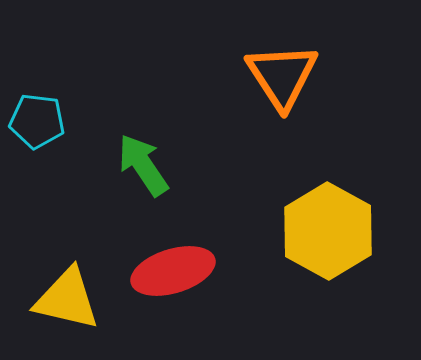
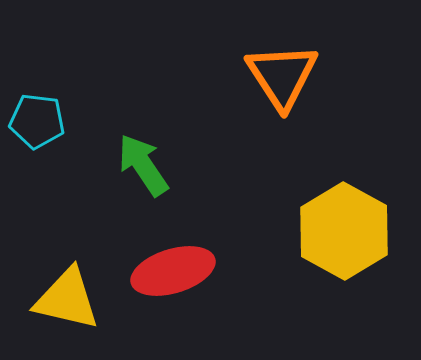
yellow hexagon: moved 16 px right
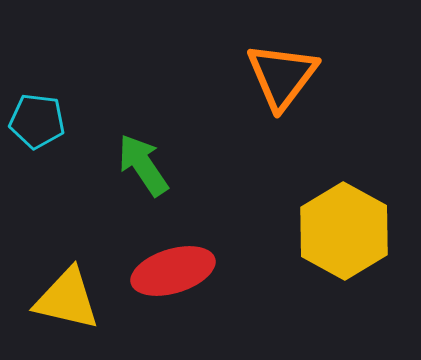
orange triangle: rotated 10 degrees clockwise
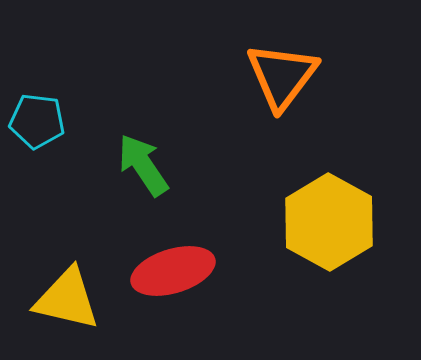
yellow hexagon: moved 15 px left, 9 px up
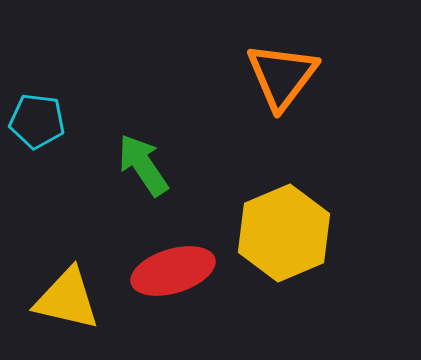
yellow hexagon: moved 45 px left, 11 px down; rotated 8 degrees clockwise
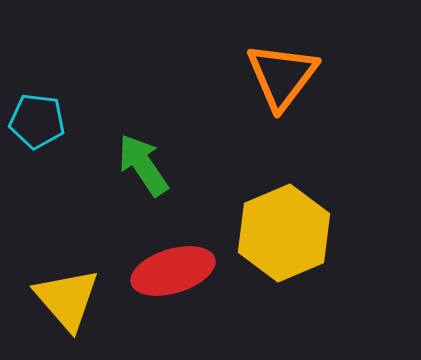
yellow triangle: rotated 36 degrees clockwise
